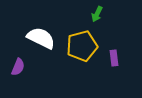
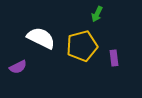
purple semicircle: rotated 42 degrees clockwise
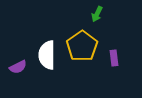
white semicircle: moved 6 px right, 17 px down; rotated 116 degrees counterclockwise
yellow pentagon: rotated 20 degrees counterclockwise
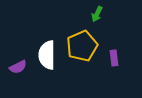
yellow pentagon: rotated 12 degrees clockwise
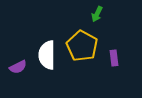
yellow pentagon: rotated 20 degrees counterclockwise
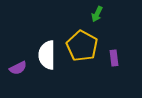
purple semicircle: moved 1 px down
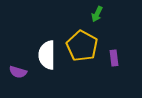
purple semicircle: moved 4 px down; rotated 42 degrees clockwise
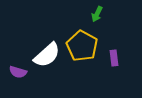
white semicircle: rotated 132 degrees counterclockwise
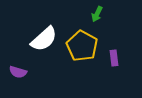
white semicircle: moved 3 px left, 16 px up
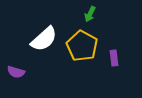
green arrow: moved 7 px left
purple semicircle: moved 2 px left
